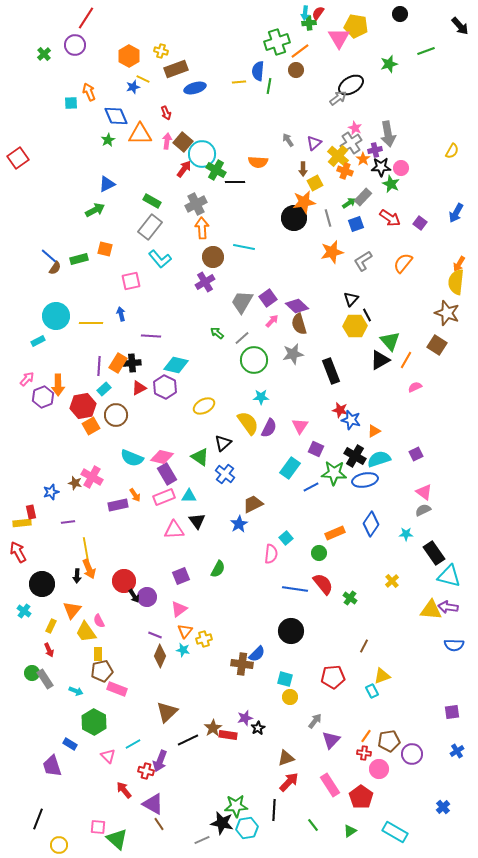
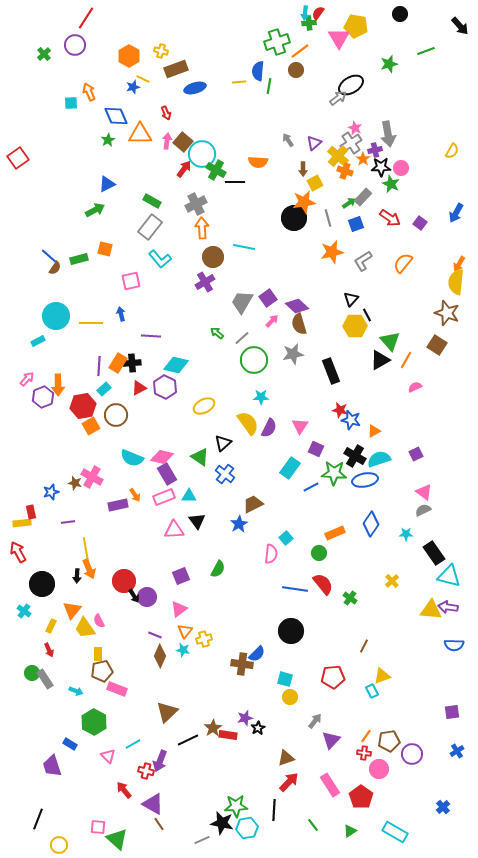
yellow trapezoid at (86, 632): moved 1 px left, 4 px up
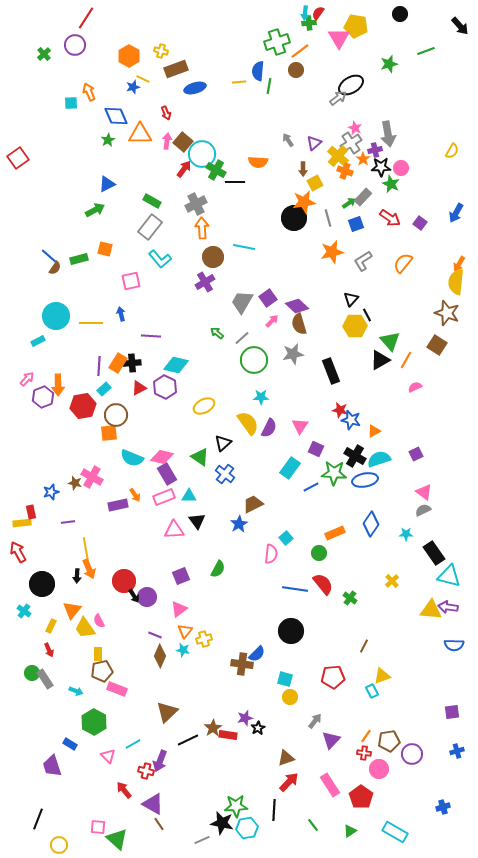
orange square at (91, 426): moved 18 px right, 7 px down; rotated 24 degrees clockwise
blue cross at (457, 751): rotated 16 degrees clockwise
blue cross at (443, 807): rotated 24 degrees clockwise
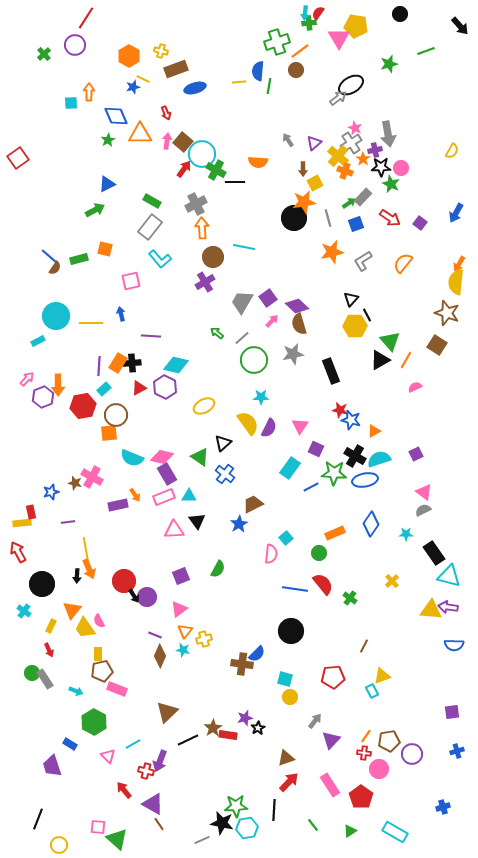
orange arrow at (89, 92): rotated 24 degrees clockwise
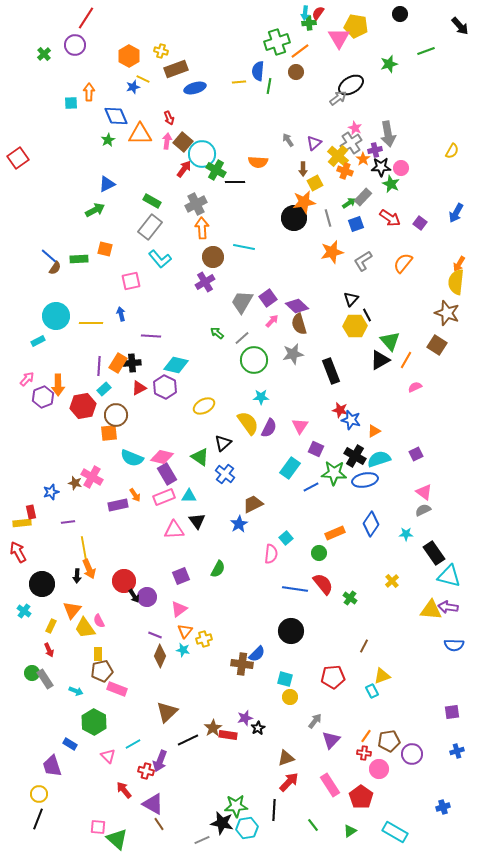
brown circle at (296, 70): moved 2 px down
red arrow at (166, 113): moved 3 px right, 5 px down
green rectangle at (79, 259): rotated 12 degrees clockwise
yellow line at (86, 550): moved 2 px left, 1 px up
yellow circle at (59, 845): moved 20 px left, 51 px up
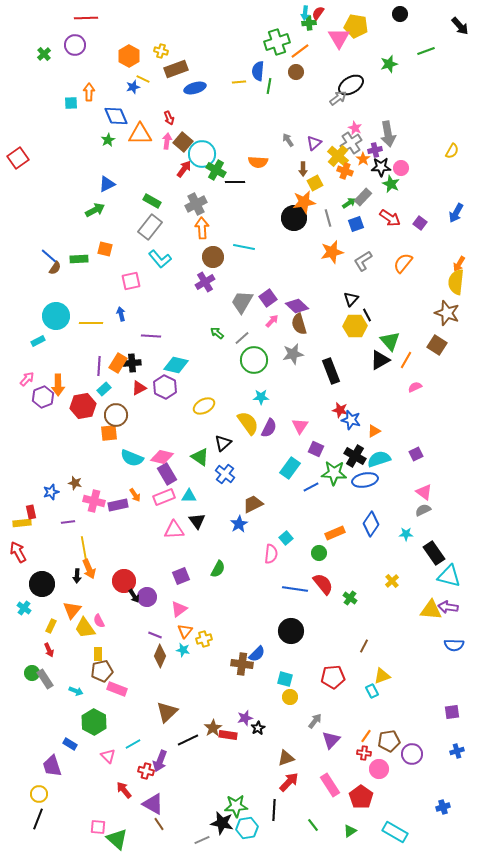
red line at (86, 18): rotated 55 degrees clockwise
pink cross at (92, 477): moved 2 px right, 24 px down; rotated 15 degrees counterclockwise
cyan cross at (24, 611): moved 3 px up
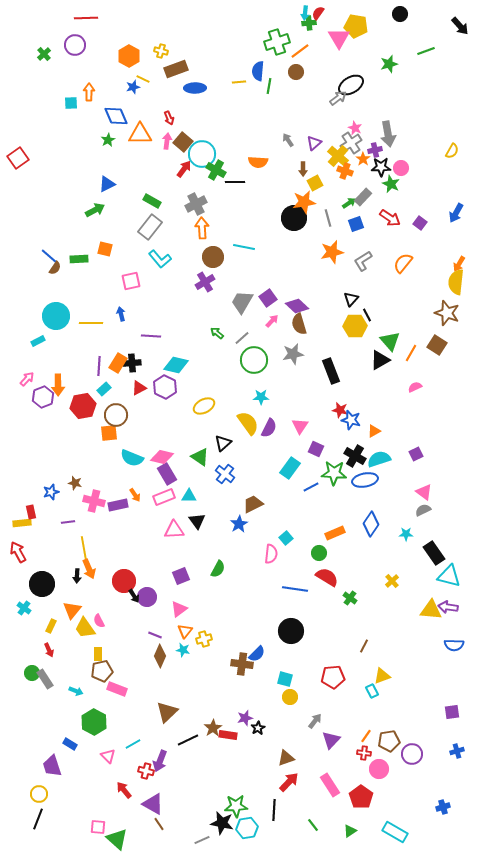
blue ellipse at (195, 88): rotated 15 degrees clockwise
orange line at (406, 360): moved 5 px right, 7 px up
red semicircle at (323, 584): moved 4 px right, 7 px up; rotated 20 degrees counterclockwise
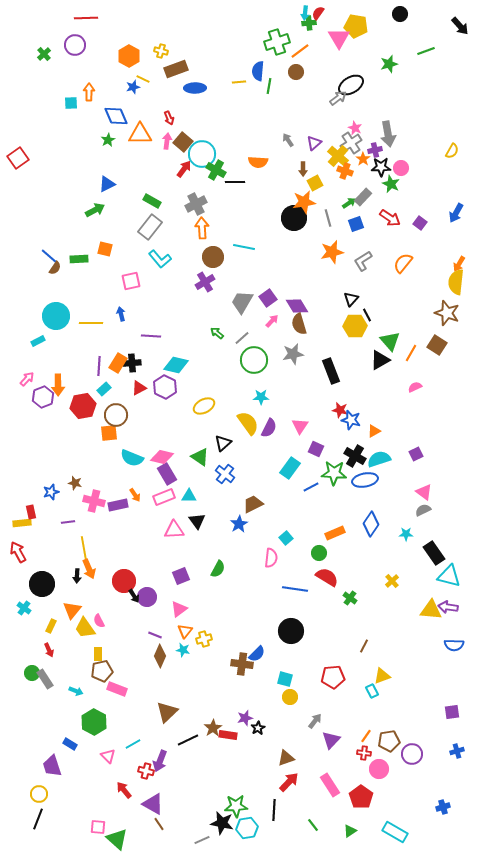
purple diamond at (297, 306): rotated 15 degrees clockwise
pink semicircle at (271, 554): moved 4 px down
